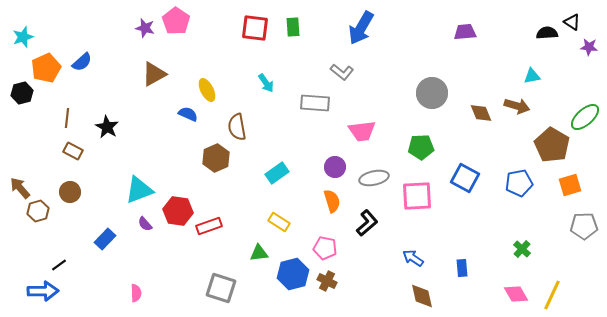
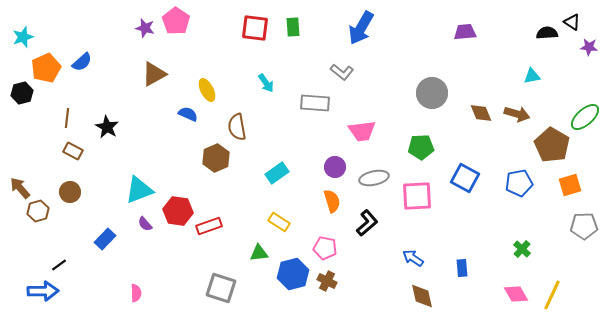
brown arrow at (517, 106): moved 8 px down
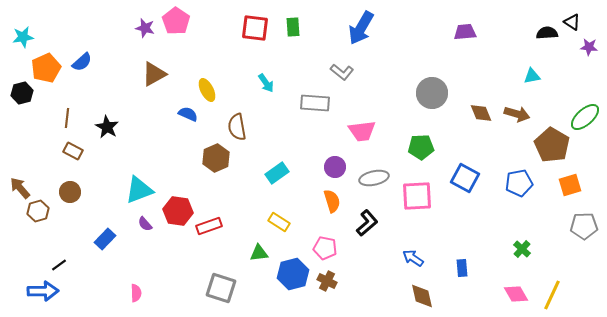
cyan star at (23, 37): rotated 10 degrees clockwise
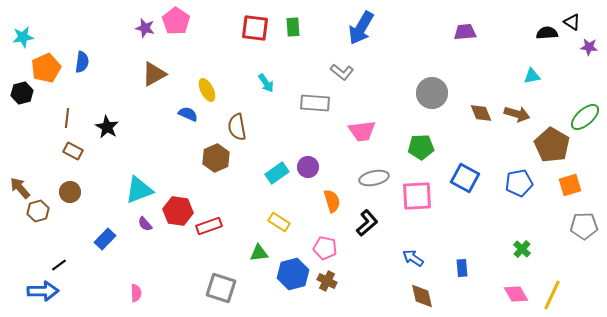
blue semicircle at (82, 62): rotated 40 degrees counterclockwise
purple circle at (335, 167): moved 27 px left
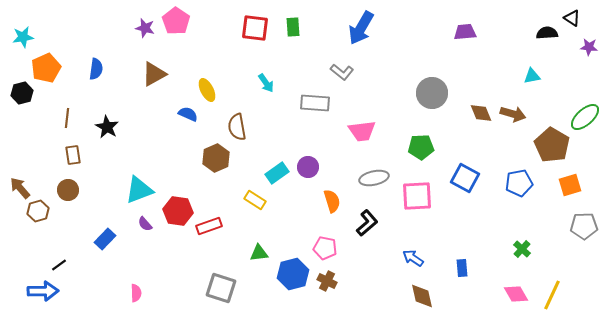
black triangle at (572, 22): moved 4 px up
blue semicircle at (82, 62): moved 14 px right, 7 px down
brown arrow at (517, 114): moved 4 px left
brown rectangle at (73, 151): moved 4 px down; rotated 54 degrees clockwise
brown circle at (70, 192): moved 2 px left, 2 px up
yellow rectangle at (279, 222): moved 24 px left, 22 px up
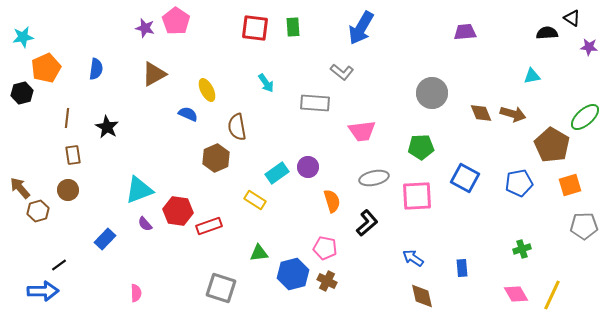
green cross at (522, 249): rotated 30 degrees clockwise
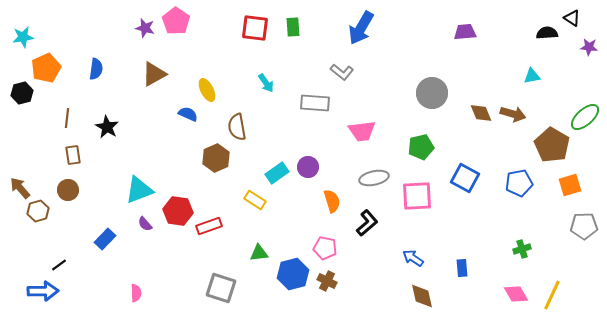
green pentagon at (421, 147): rotated 10 degrees counterclockwise
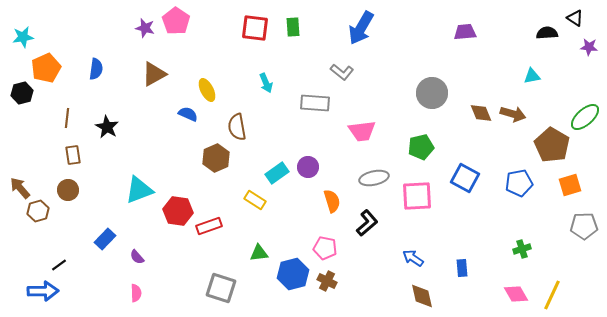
black triangle at (572, 18): moved 3 px right
cyan arrow at (266, 83): rotated 12 degrees clockwise
purple semicircle at (145, 224): moved 8 px left, 33 px down
